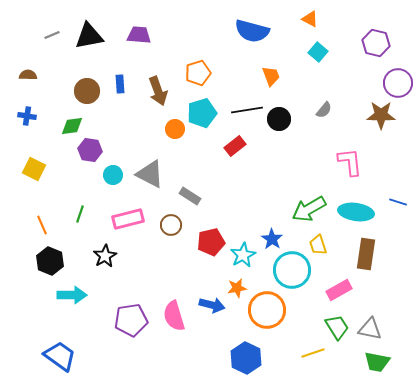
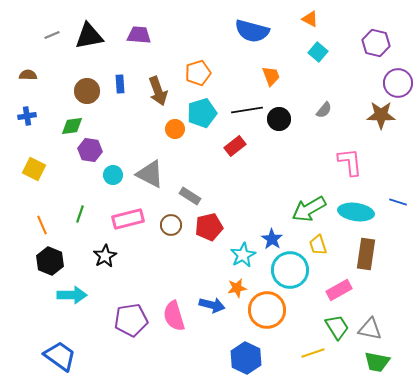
blue cross at (27, 116): rotated 18 degrees counterclockwise
red pentagon at (211, 242): moved 2 px left, 15 px up
cyan circle at (292, 270): moved 2 px left
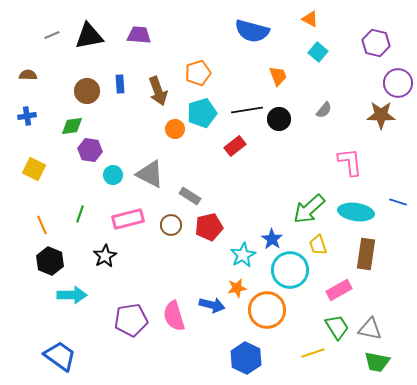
orange trapezoid at (271, 76): moved 7 px right
green arrow at (309, 209): rotated 12 degrees counterclockwise
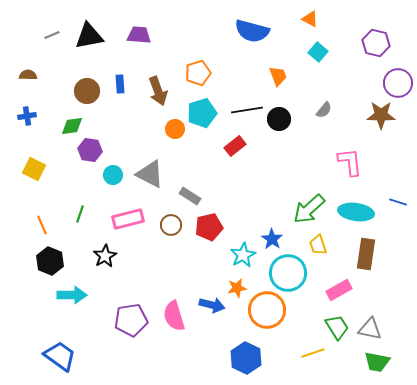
cyan circle at (290, 270): moved 2 px left, 3 px down
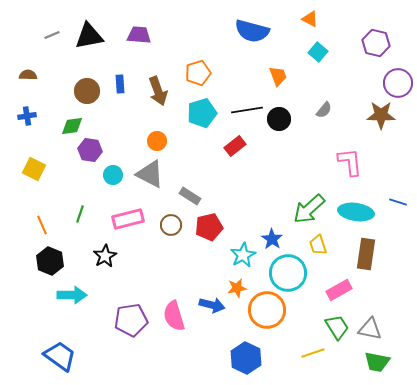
orange circle at (175, 129): moved 18 px left, 12 px down
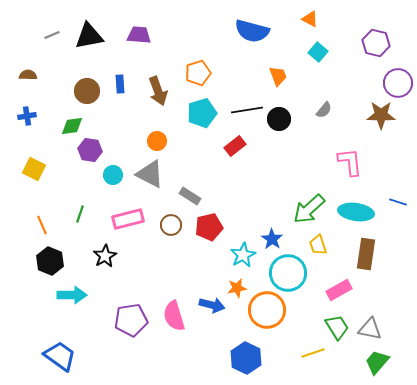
green trapezoid at (377, 362): rotated 120 degrees clockwise
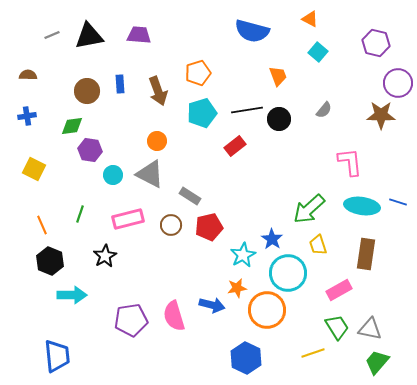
cyan ellipse at (356, 212): moved 6 px right, 6 px up
blue trapezoid at (60, 356): moved 3 px left; rotated 48 degrees clockwise
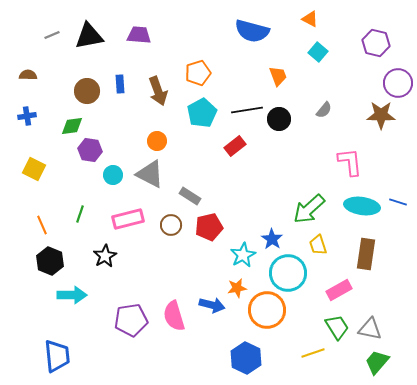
cyan pentagon at (202, 113): rotated 12 degrees counterclockwise
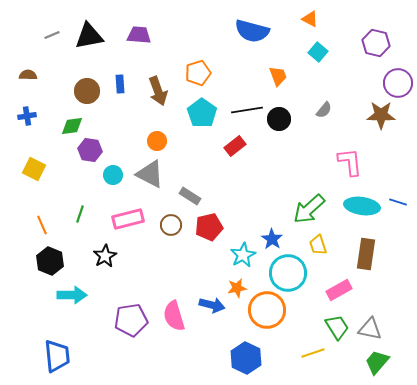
cyan pentagon at (202, 113): rotated 8 degrees counterclockwise
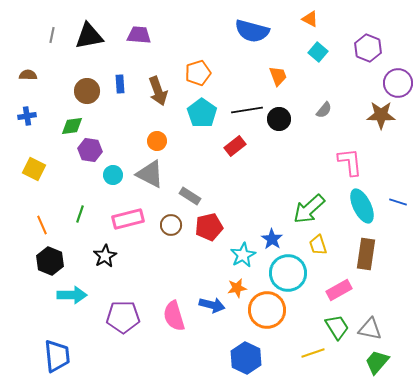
gray line at (52, 35): rotated 56 degrees counterclockwise
purple hexagon at (376, 43): moved 8 px left, 5 px down; rotated 8 degrees clockwise
cyan ellipse at (362, 206): rotated 56 degrees clockwise
purple pentagon at (131, 320): moved 8 px left, 3 px up; rotated 8 degrees clockwise
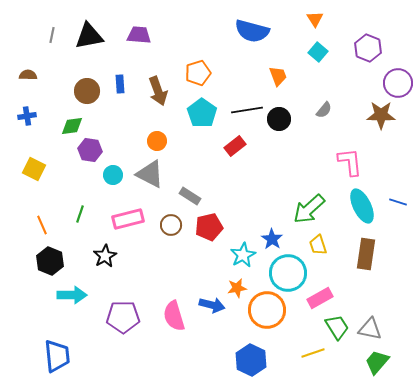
orange triangle at (310, 19): moved 5 px right; rotated 30 degrees clockwise
pink rectangle at (339, 290): moved 19 px left, 8 px down
blue hexagon at (246, 358): moved 5 px right, 2 px down
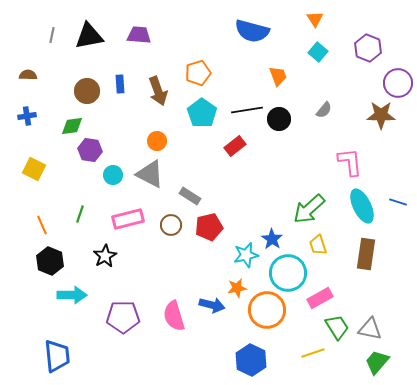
cyan star at (243, 255): moved 3 px right; rotated 15 degrees clockwise
